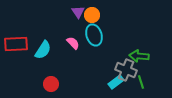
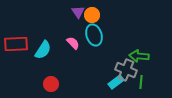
green line: rotated 24 degrees clockwise
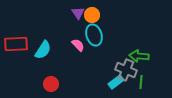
purple triangle: moved 1 px down
pink semicircle: moved 5 px right, 2 px down
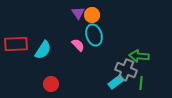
green line: moved 1 px down
